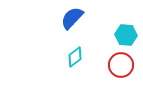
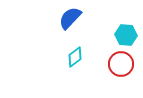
blue semicircle: moved 2 px left
red circle: moved 1 px up
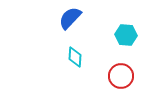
cyan diamond: rotated 50 degrees counterclockwise
red circle: moved 12 px down
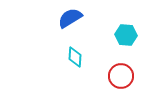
blue semicircle: rotated 15 degrees clockwise
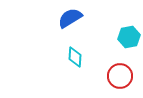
cyan hexagon: moved 3 px right, 2 px down; rotated 15 degrees counterclockwise
red circle: moved 1 px left
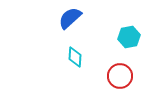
blue semicircle: rotated 10 degrees counterclockwise
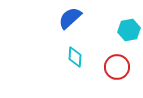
cyan hexagon: moved 7 px up
red circle: moved 3 px left, 9 px up
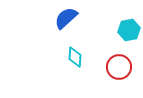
blue semicircle: moved 4 px left
red circle: moved 2 px right
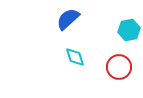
blue semicircle: moved 2 px right, 1 px down
cyan diamond: rotated 20 degrees counterclockwise
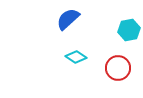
cyan diamond: moved 1 px right; rotated 40 degrees counterclockwise
red circle: moved 1 px left, 1 px down
